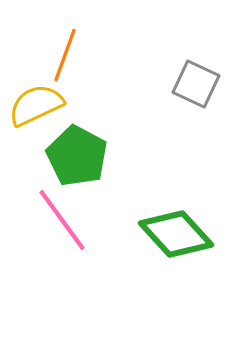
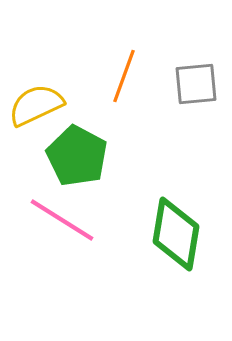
orange line: moved 59 px right, 21 px down
gray square: rotated 30 degrees counterclockwise
pink line: rotated 22 degrees counterclockwise
green diamond: rotated 52 degrees clockwise
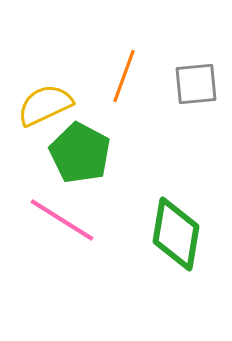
yellow semicircle: moved 9 px right
green pentagon: moved 3 px right, 3 px up
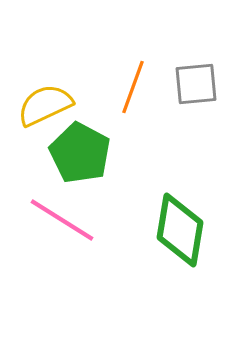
orange line: moved 9 px right, 11 px down
green diamond: moved 4 px right, 4 px up
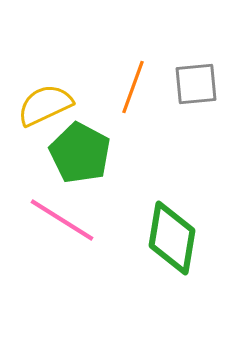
green diamond: moved 8 px left, 8 px down
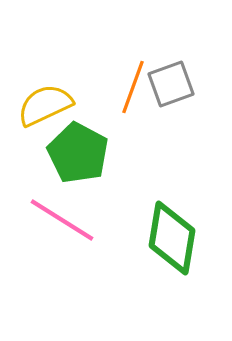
gray square: moved 25 px left; rotated 15 degrees counterclockwise
green pentagon: moved 2 px left
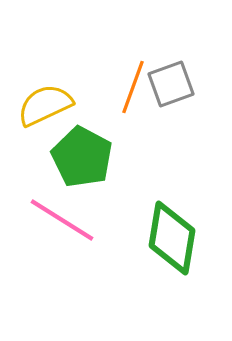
green pentagon: moved 4 px right, 4 px down
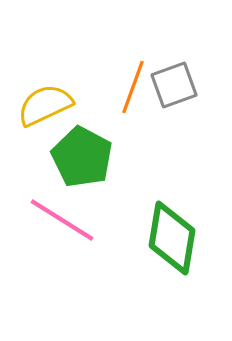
gray square: moved 3 px right, 1 px down
